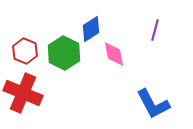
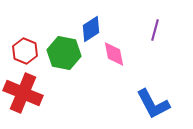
green hexagon: rotated 16 degrees counterclockwise
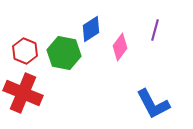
pink diamond: moved 6 px right, 7 px up; rotated 48 degrees clockwise
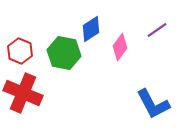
purple line: moved 2 px right; rotated 40 degrees clockwise
red hexagon: moved 5 px left
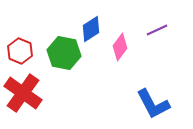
purple line: rotated 10 degrees clockwise
red cross: rotated 12 degrees clockwise
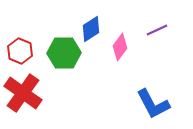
green hexagon: rotated 12 degrees counterclockwise
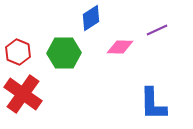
blue diamond: moved 11 px up
pink diamond: rotated 56 degrees clockwise
red hexagon: moved 2 px left, 1 px down
red cross: moved 1 px down
blue L-shape: rotated 27 degrees clockwise
